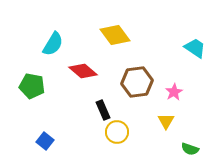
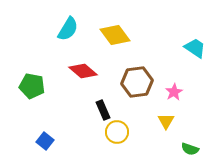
cyan semicircle: moved 15 px right, 15 px up
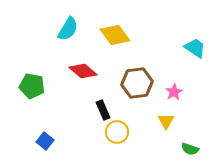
brown hexagon: moved 1 px down
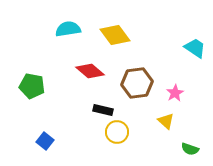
cyan semicircle: rotated 130 degrees counterclockwise
red diamond: moved 7 px right
pink star: moved 1 px right, 1 px down
black rectangle: rotated 54 degrees counterclockwise
yellow triangle: rotated 18 degrees counterclockwise
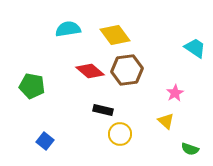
brown hexagon: moved 10 px left, 13 px up
yellow circle: moved 3 px right, 2 px down
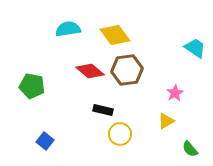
yellow triangle: rotated 48 degrees clockwise
green semicircle: rotated 30 degrees clockwise
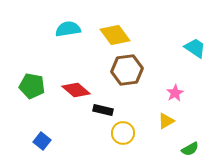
red diamond: moved 14 px left, 19 px down
yellow circle: moved 3 px right, 1 px up
blue square: moved 3 px left
green semicircle: rotated 78 degrees counterclockwise
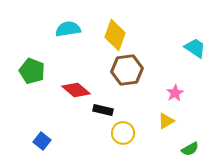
yellow diamond: rotated 56 degrees clockwise
green pentagon: moved 15 px up; rotated 10 degrees clockwise
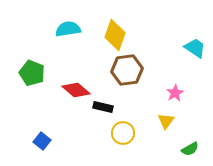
green pentagon: moved 2 px down
black rectangle: moved 3 px up
yellow triangle: rotated 24 degrees counterclockwise
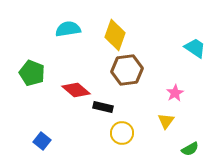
yellow circle: moved 1 px left
